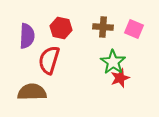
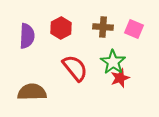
red hexagon: rotated 20 degrees clockwise
red semicircle: moved 26 px right, 8 px down; rotated 124 degrees clockwise
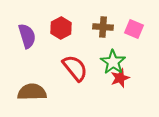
purple semicircle: rotated 20 degrees counterclockwise
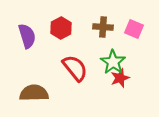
brown semicircle: moved 2 px right, 1 px down
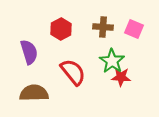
red hexagon: moved 1 px down
purple semicircle: moved 2 px right, 16 px down
green star: moved 1 px left, 1 px up
red semicircle: moved 2 px left, 4 px down
red star: moved 1 px right, 1 px up; rotated 24 degrees clockwise
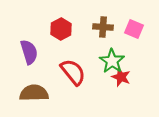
red star: rotated 18 degrees clockwise
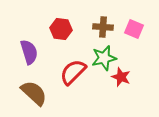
red hexagon: rotated 25 degrees counterclockwise
green star: moved 8 px left, 3 px up; rotated 25 degrees clockwise
red semicircle: rotated 96 degrees counterclockwise
brown semicircle: rotated 44 degrees clockwise
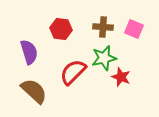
brown semicircle: moved 2 px up
